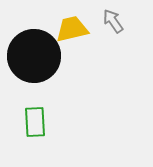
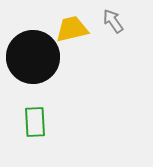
black circle: moved 1 px left, 1 px down
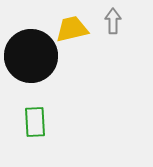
gray arrow: rotated 35 degrees clockwise
black circle: moved 2 px left, 1 px up
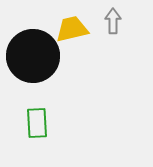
black circle: moved 2 px right
green rectangle: moved 2 px right, 1 px down
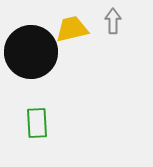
black circle: moved 2 px left, 4 px up
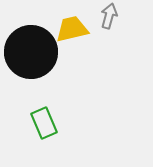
gray arrow: moved 4 px left, 5 px up; rotated 15 degrees clockwise
green rectangle: moved 7 px right; rotated 20 degrees counterclockwise
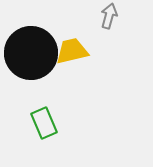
yellow trapezoid: moved 22 px down
black circle: moved 1 px down
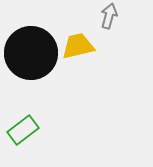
yellow trapezoid: moved 6 px right, 5 px up
green rectangle: moved 21 px left, 7 px down; rotated 76 degrees clockwise
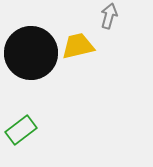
green rectangle: moved 2 px left
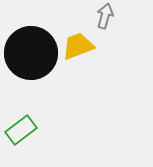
gray arrow: moved 4 px left
yellow trapezoid: rotated 8 degrees counterclockwise
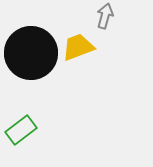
yellow trapezoid: moved 1 px down
